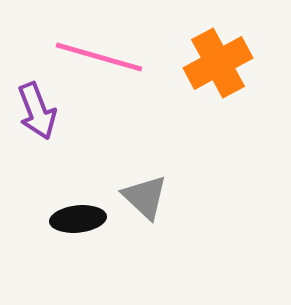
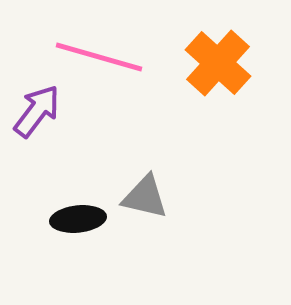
orange cross: rotated 20 degrees counterclockwise
purple arrow: rotated 122 degrees counterclockwise
gray triangle: rotated 30 degrees counterclockwise
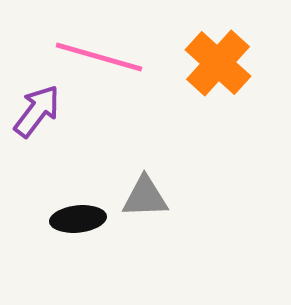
gray triangle: rotated 15 degrees counterclockwise
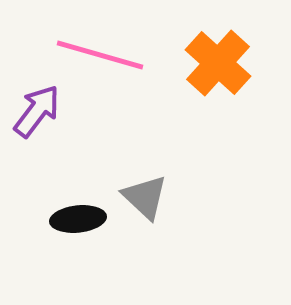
pink line: moved 1 px right, 2 px up
gray triangle: rotated 45 degrees clockwise
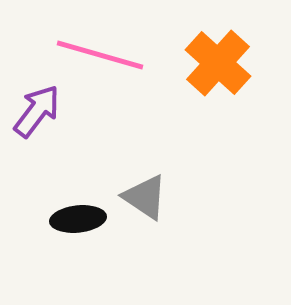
gray triangle: rotated 9 degrees counterclockwise
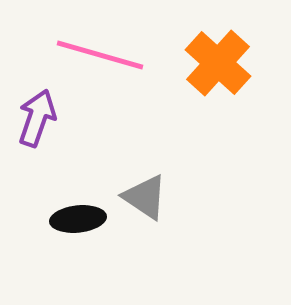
purple arrow: moved 7 px down; rotated 18 degrees counterclockwise
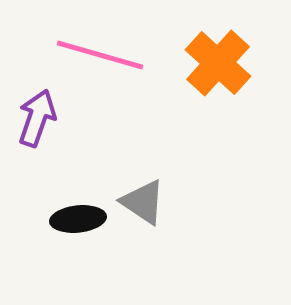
gray triangle: moved 2 px left, 5 px down
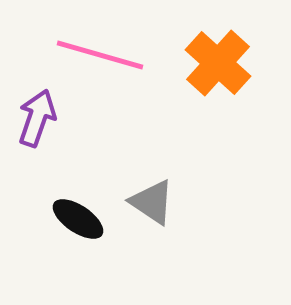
gray triangle: moved 9 px right
black ellipse: rotated 40 degrees clockwise
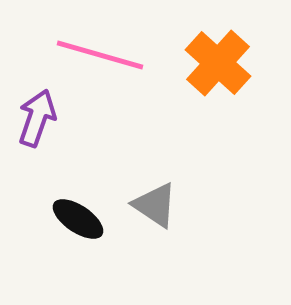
gray triangle: moved 3 px right, 3 px down
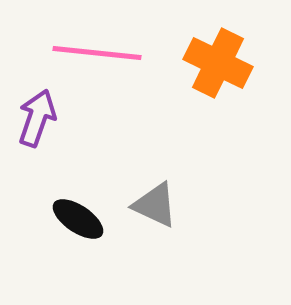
pink line: moved 3 px left, 2 px up; rotated 10 degrees counterclockwise
orange cross: rotated 16 degrees counterclockwise
gray triangle: rotated 9 degrees counterclockwise
